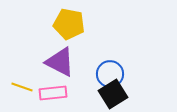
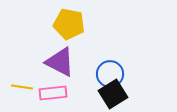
yellow line: rotated 10 degrees counterclockwise
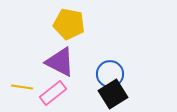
pink rectangle: rotated 32 degrees counterclockwise
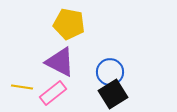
blue circle: moved 2 px up
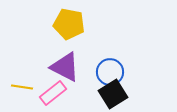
purple triangle: moved 5 px right, 5 px down
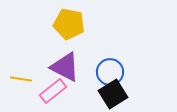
yellow line: moved 1 px left, 8 px up
pink rectangle: moved 2 px up
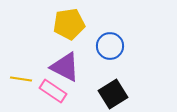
yellow pentagon: rotated 20 degrees counterclockwise
blue circle: moved 26 px up
pink rectangle: rotated 72 degrees clockwise
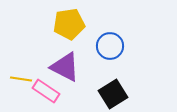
pink rectangle: moved 7 px left
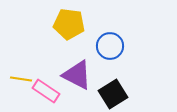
yellow pentagon: rotated 16 degrees clockwise
purple triangle: moved 12 px right, 8 px down
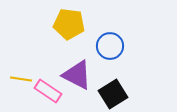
pink rectangle: moved 2 px right
